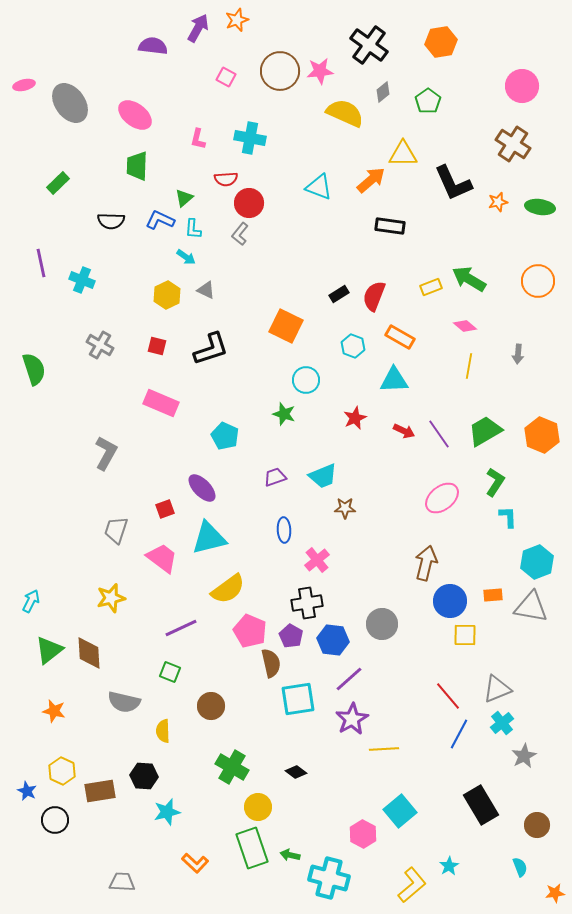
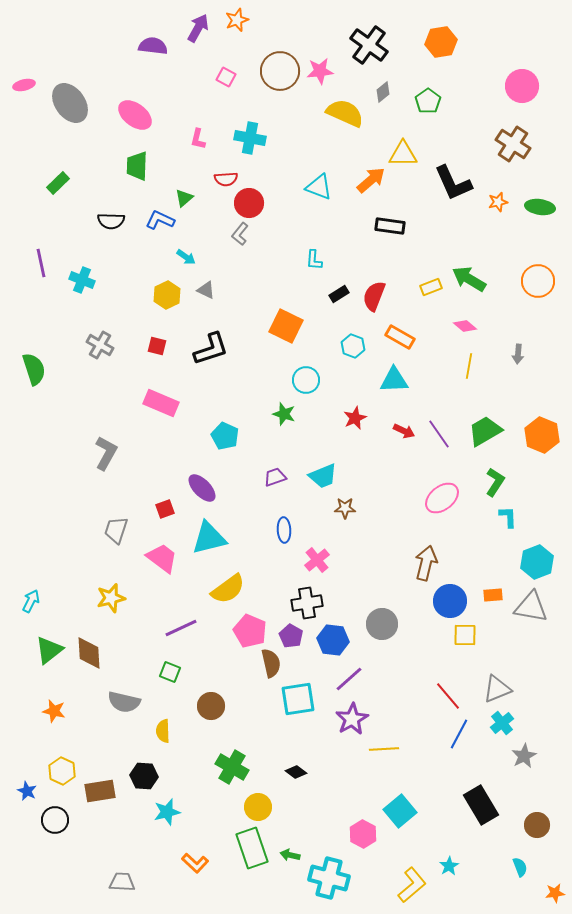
cyan L-shape at (193, 229): moved 121 px right, 31 px down
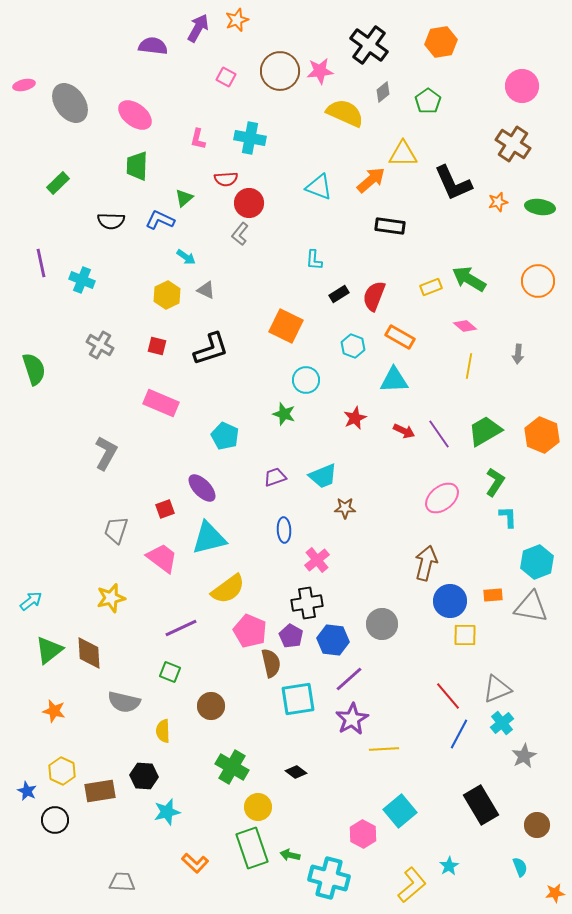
cyan arrow at (31, 601): rotated 25 degrees clockwise
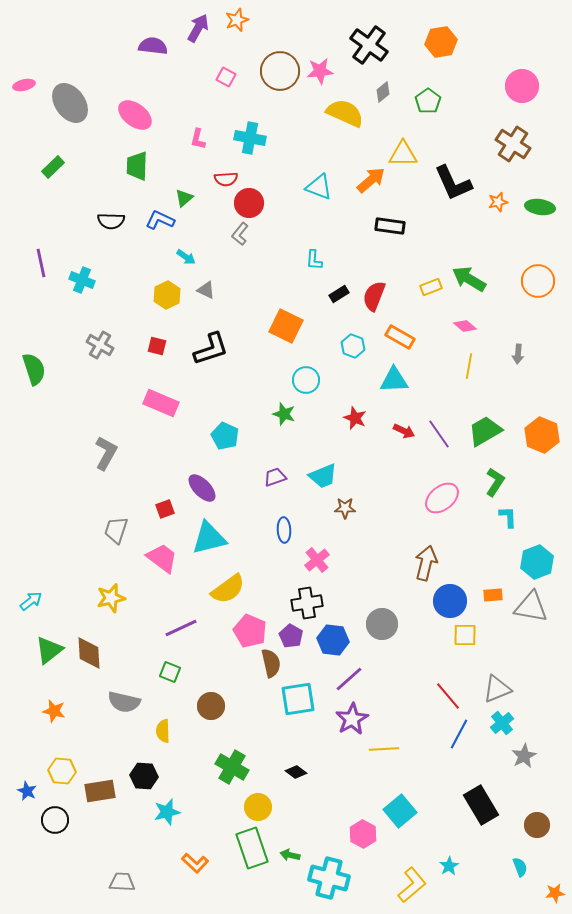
green rectangle at (58, 183): moved 5 px left, 16 px up
red star at (355, 418): rotated 25 degrees counterclockwise
yellow hexagon at (62, 771): rotated 20 degrees counterclockwise
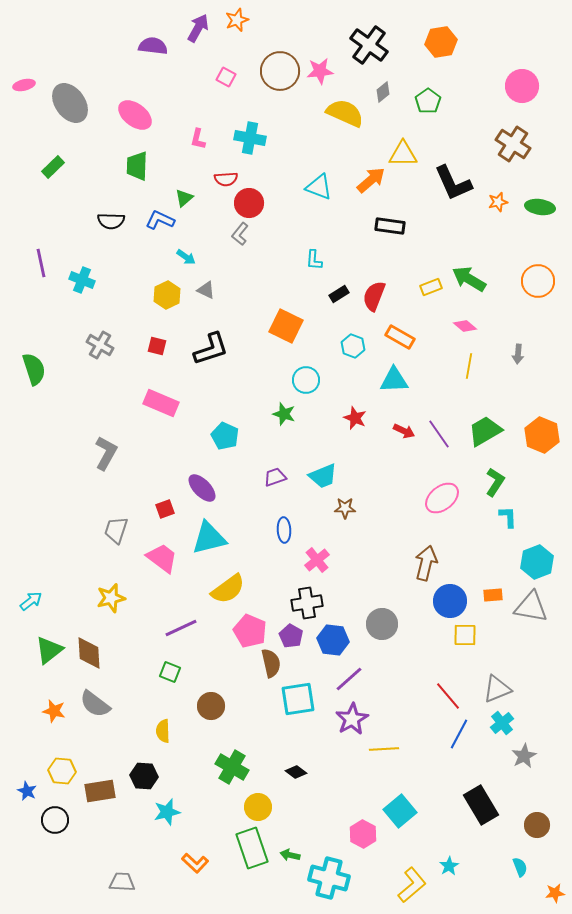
gray semicircle at (124, 702): moved 29 px left, 2 px down; rotated 24 degrees clockwise
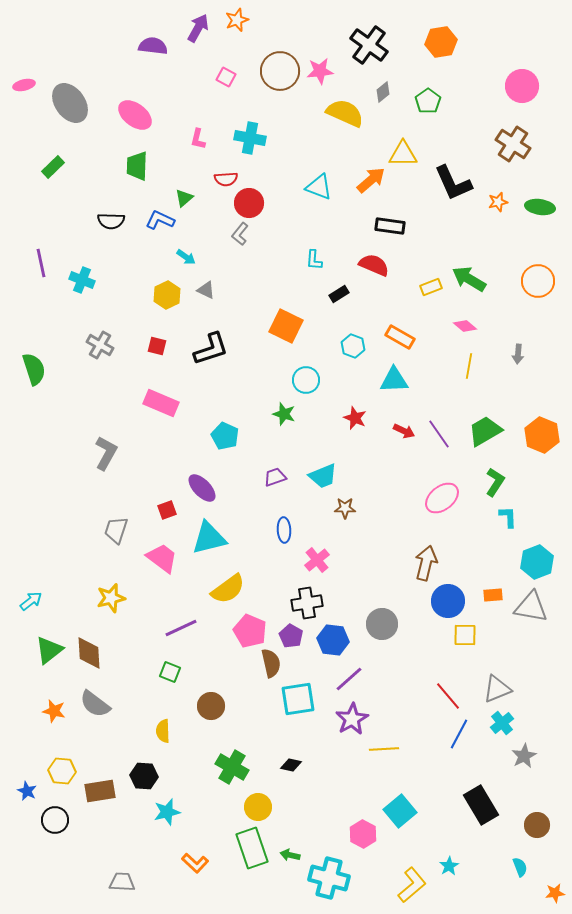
red semicircle at (374, 296): moved 31 px up; rotated 92 degrees clockwise
red square at (165, 509): moved 2 px right, 1 px down
blue circle at (450, 601): moved 2 px left
black diamond at (296, 772): moved 5 px left, 7 px up; rotated 25 degrees counterclockwise
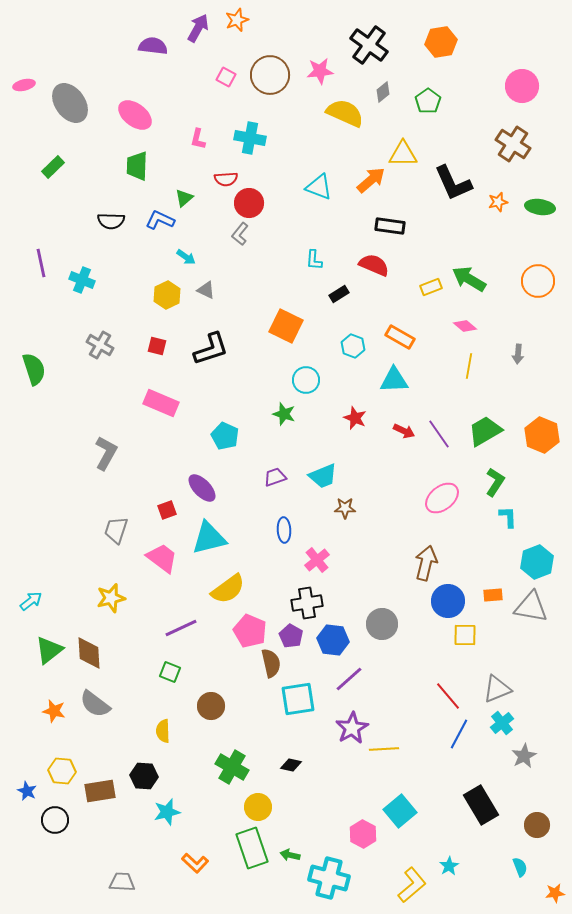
brown circle at (280, 71): moved 10 px left, 4 px down
purple star at (352, 719): moved 9 px down
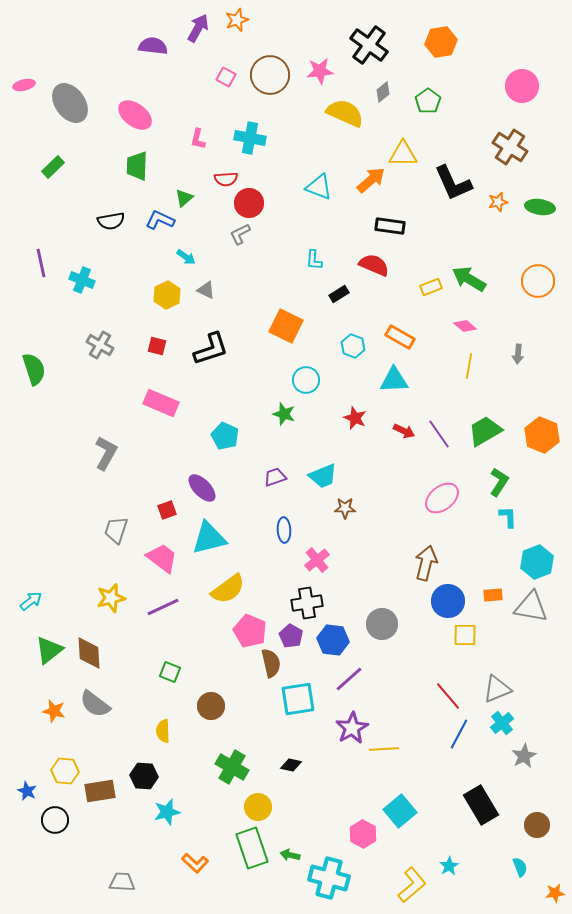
brown cross at (513, 144): moved 3 px left, 3 px down
black semicircle at (111, 221): rotated 12 degrees counterclockwise
gray L-shape at (240, 234): rotated 25 degrees clockwise
green L-shape at (495, 482): moved 4 px right
purple line at (181, 628): moved 18 px left, 21 px up
yellow hexagon at (62, 771): moved 3 px right
